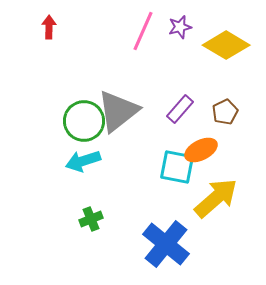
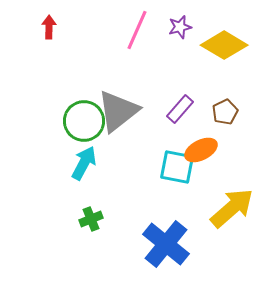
pink line: moved 6 px left, 1 px up
yellow diamond: moved 2 px left
cyan arrow: moved 1 px right, 2 px down; rotated 136 degrees clockwise
yellow arrow: moved 16 px right, 10 px down
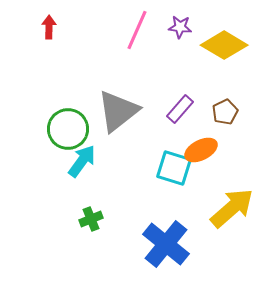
purple star: rotated 20 degrees clockwise
green circle: moved 16 px left, 8 px down
cyan arrow: moved 2 px left, 2 px up; rotated 8 degrees clockwise
cyan square: moved 3 px left, 1 px down; rotated 6 degrees clockwise
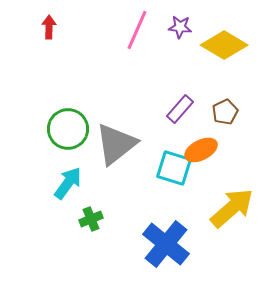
gray triangle: moved 2 px left, 33 px down
cyan arrow: moved 14 px left, 22 px down
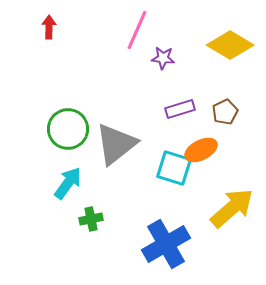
purple star: moved 17 px left, 31 px down
yellow diamond: moved 6 px right
purple rectangle: rotated 32 degrees clockwise
green cross: rotated 10 degrees clockwise
blue cross: rotated 21 degrees clockwise
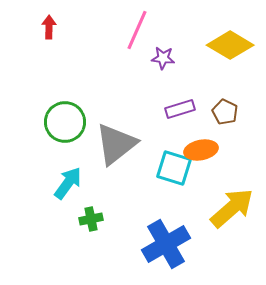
brown pentagon: rotated 20 degrees counterclockwise
green circle: moved 3 px left, 7 px up
orange ellipse: rotated 16 degrees clockwise
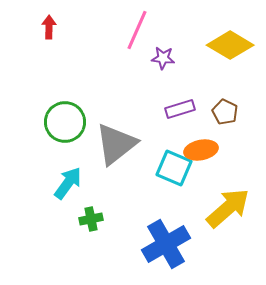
cyan square: rotated 6 degrees clockwise
yellow arrow: moved 4 px left
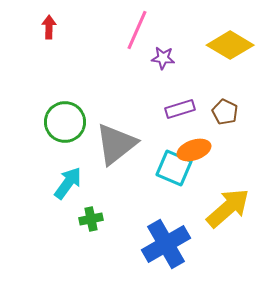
orange ellipse: moved 7 px left; rotated 8 degrees counterclockwise
